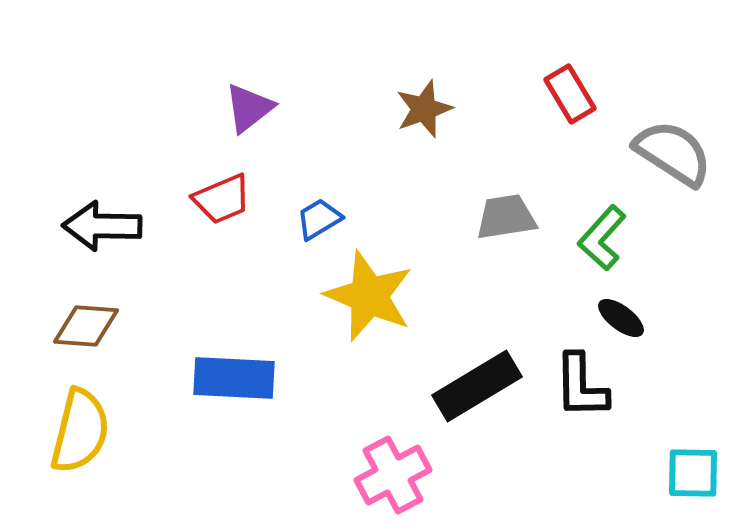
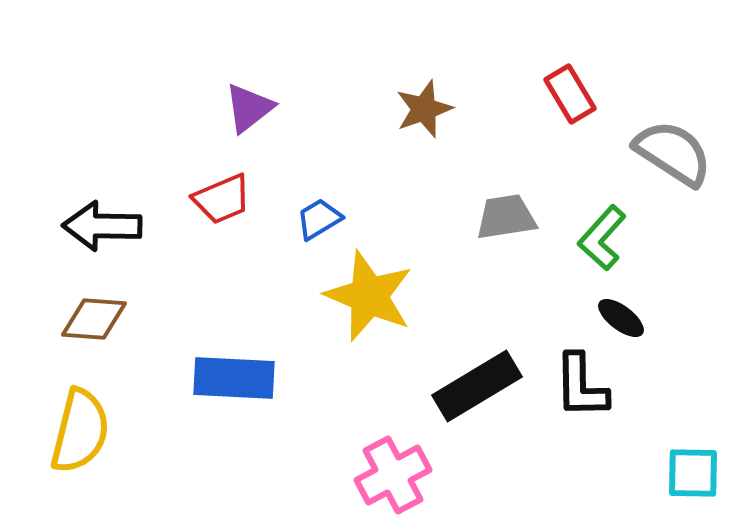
brown diamond: moved 8 px right, 7 px up
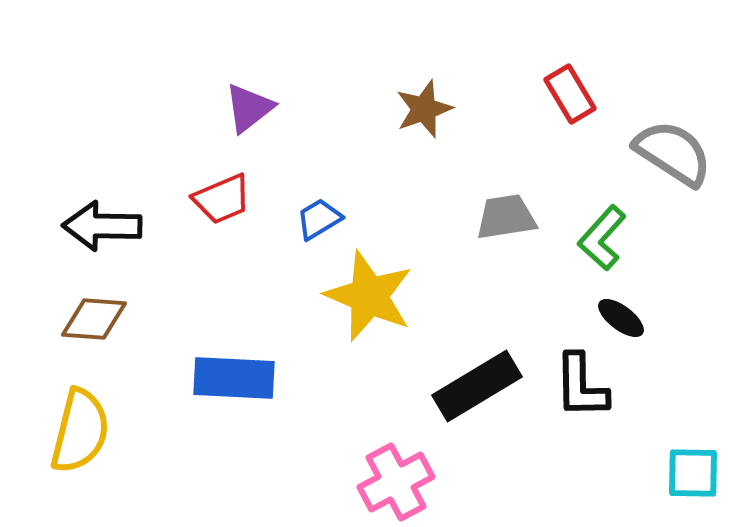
pink cross: moved 3 px right, 7 px down
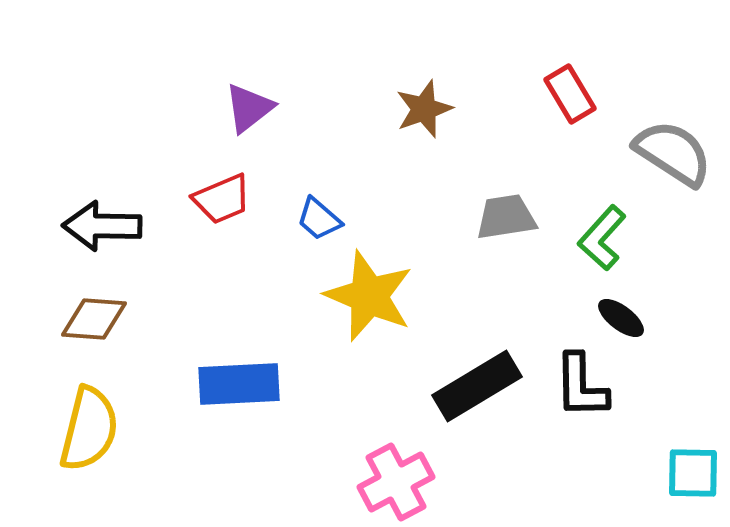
blue trapezoid: rotated 108 degrees counterclockwise
blue rectangle: moved 5 px right, 6 px down; rotated 6 degrees counterclockwise
yellow semicircle: moved 9 px right, 2 px up
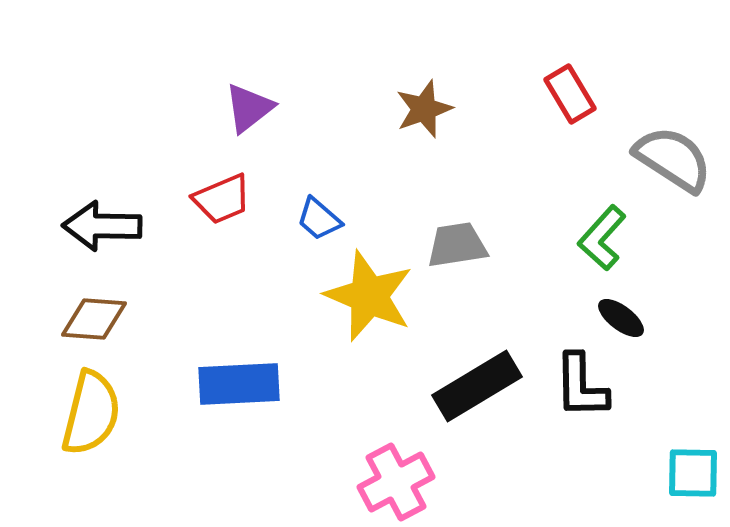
gray semicircle: moved 6 px down
gray trapezoid: moved 49 px left, 28 px down
yellow semicircle: moved 2 px right, 16 px up
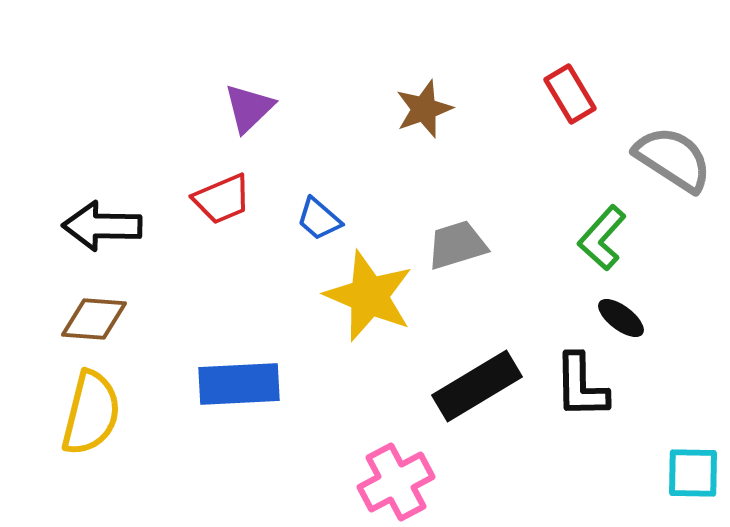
purple triangle: rotated 6 degrees counterclockwise
gray trapezoid: rotated 8 degrees counterclockwise
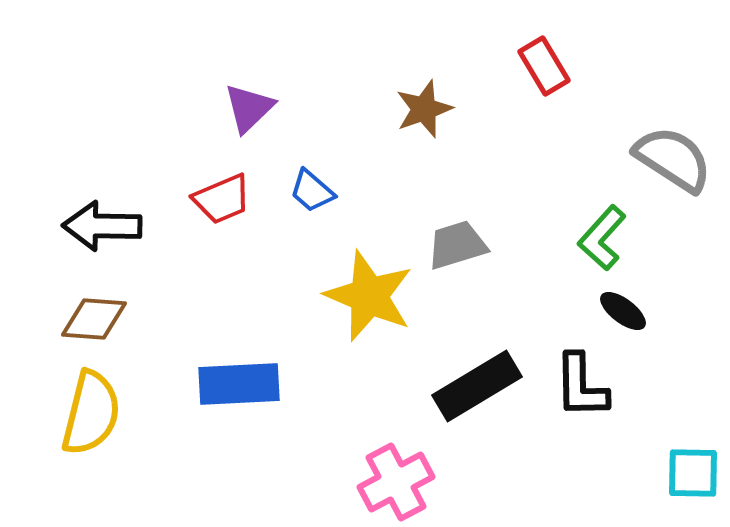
red rectangle: moved 26 px left, 28 px up
blue trapezoid: moved 7 px left, 28 px up
black ellipse: moved 2 px right, 7 px up
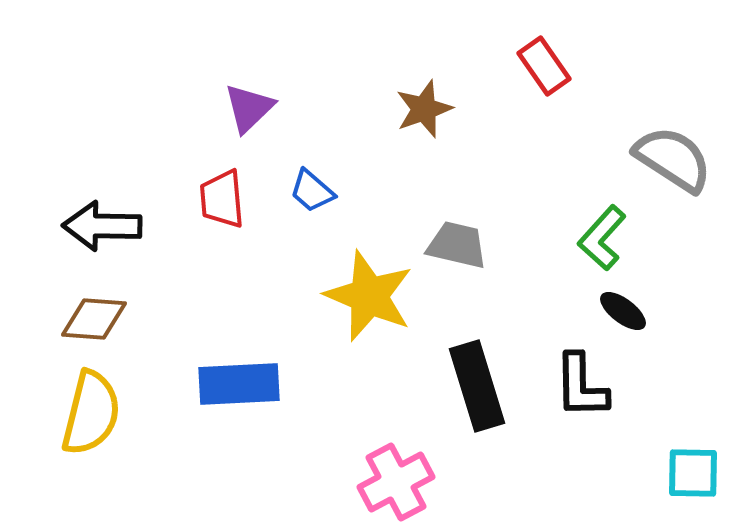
red rectangle: rotated 4 degrees counterclockwise
red trapezoid: rotated 108 degrees clockwise
gray trapezoid: rotated 30 degrees clockwise
black rectangle: rotated 76 degrees counterclockwise
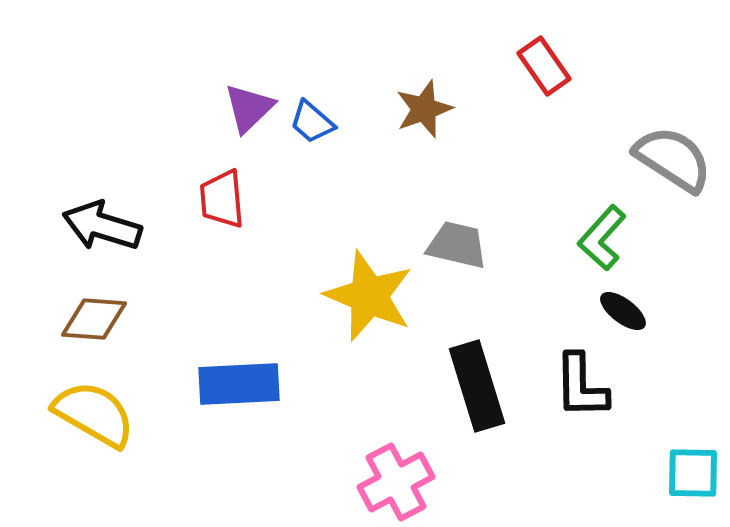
blue trapezoid: moved 69 px up
black arrow: rotated 16 degrees clockwise
yellow semicircle: moved 3 px right, 1 px down; rotated 74 degrees counterclockwise
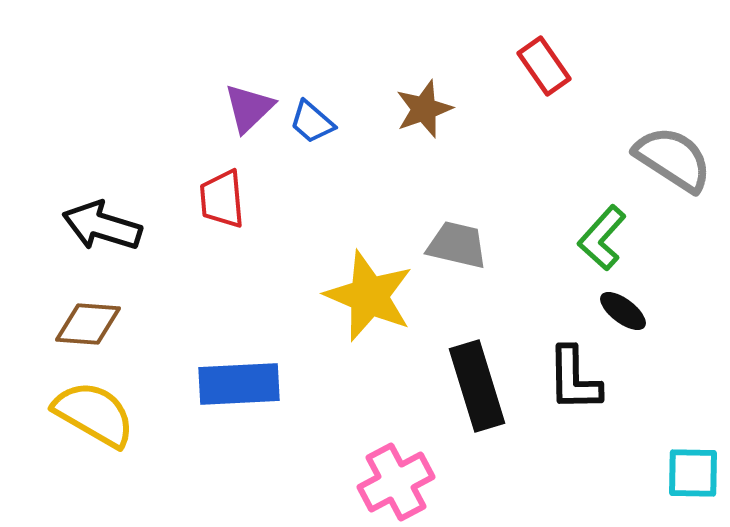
brown diamond: moved 6 px left, 5 px down
black L-shape: moved 7 px left, 7 px up
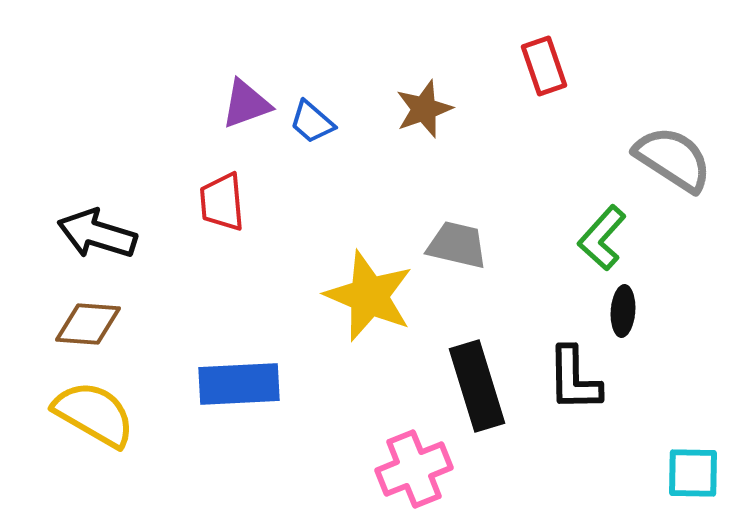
red rectangle: rotated 16 degrees clockwise
purple triangle: moved 3 px left, 4 px up; rotated 24 degrees clockwise
red trapezoid: moved 3 px down
black arrow: moved 5 px left, 8 px down
black ellipse: rotated 57 degrees clockwise
pink cross: moved 18 px right, 13 px up; rotated 6 degrees clockwise
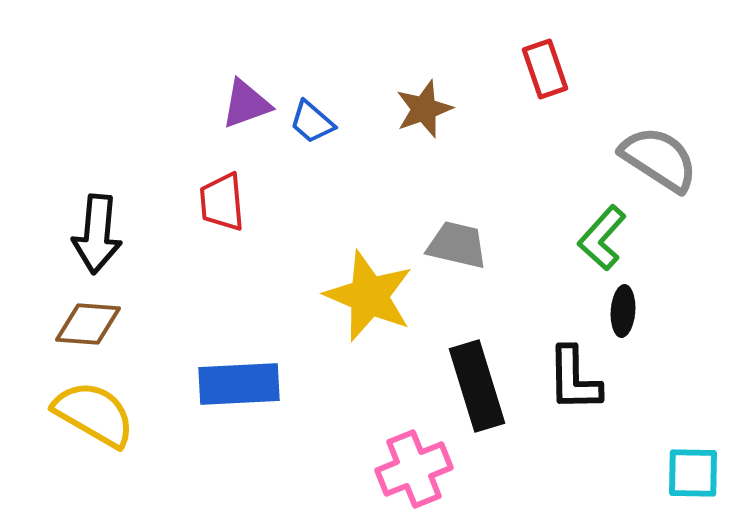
red rectangle: moved 1 px right, 3 px down
gray semicircle: moved 14 px left
black arrow: rotated 102 degrees counterclockwise
